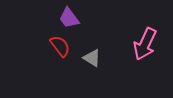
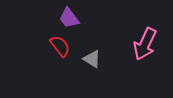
gray triangle: moved 1 px down
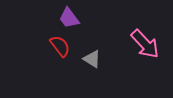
pink arrow: rotated 68 degrees counterclockwise
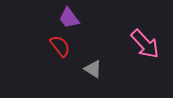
gray triangle: moved 1 px right, 10 px down
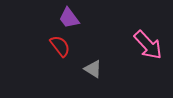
pink arrow: moved 3 px right, 1 px down
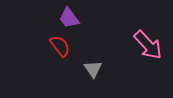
gray triangle: rotated 24 degrees clockwise
